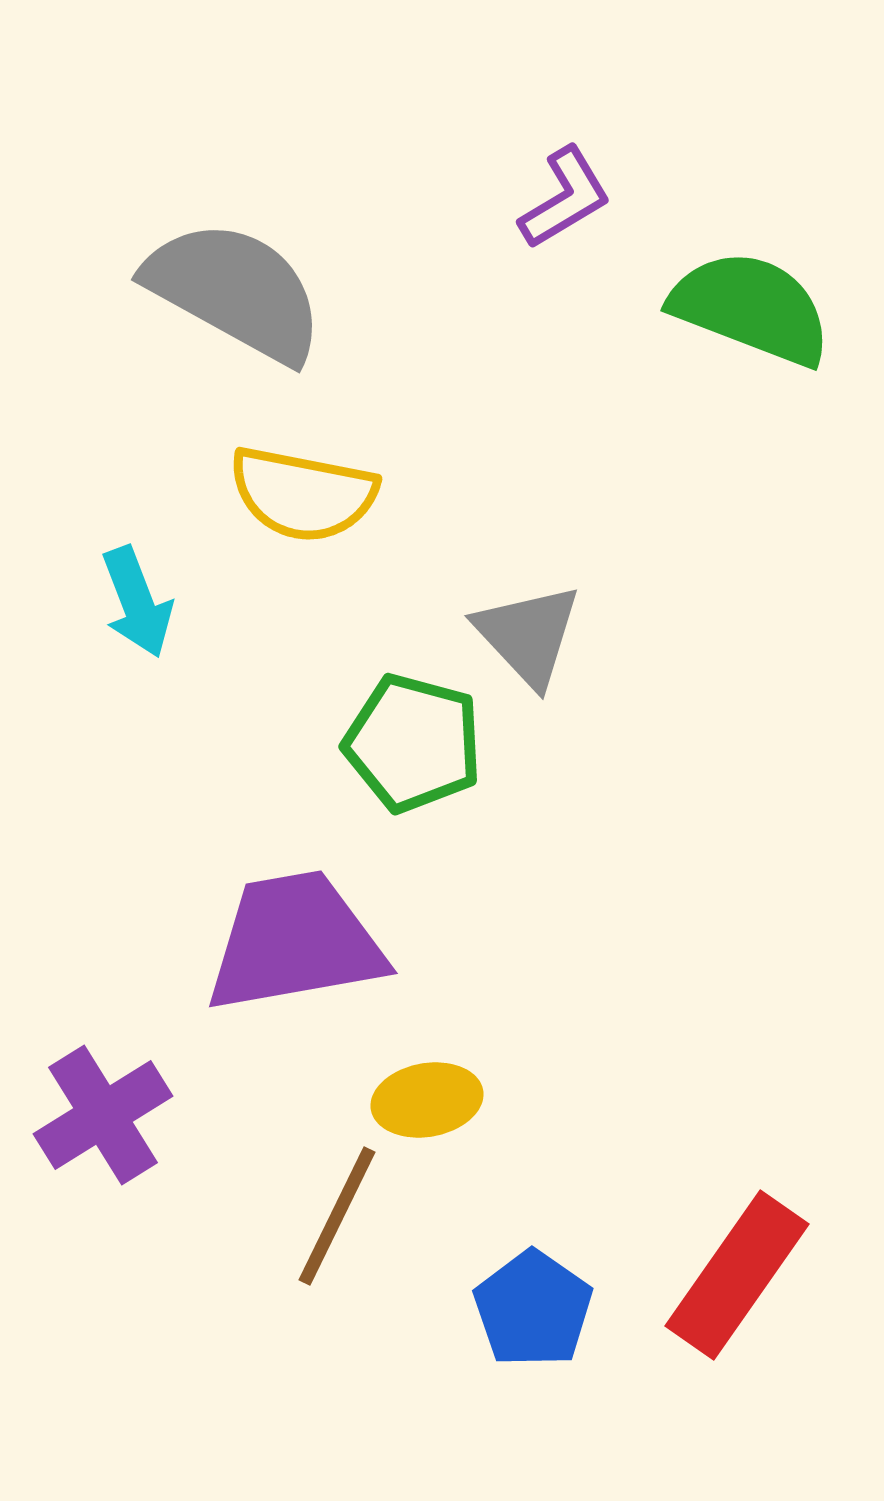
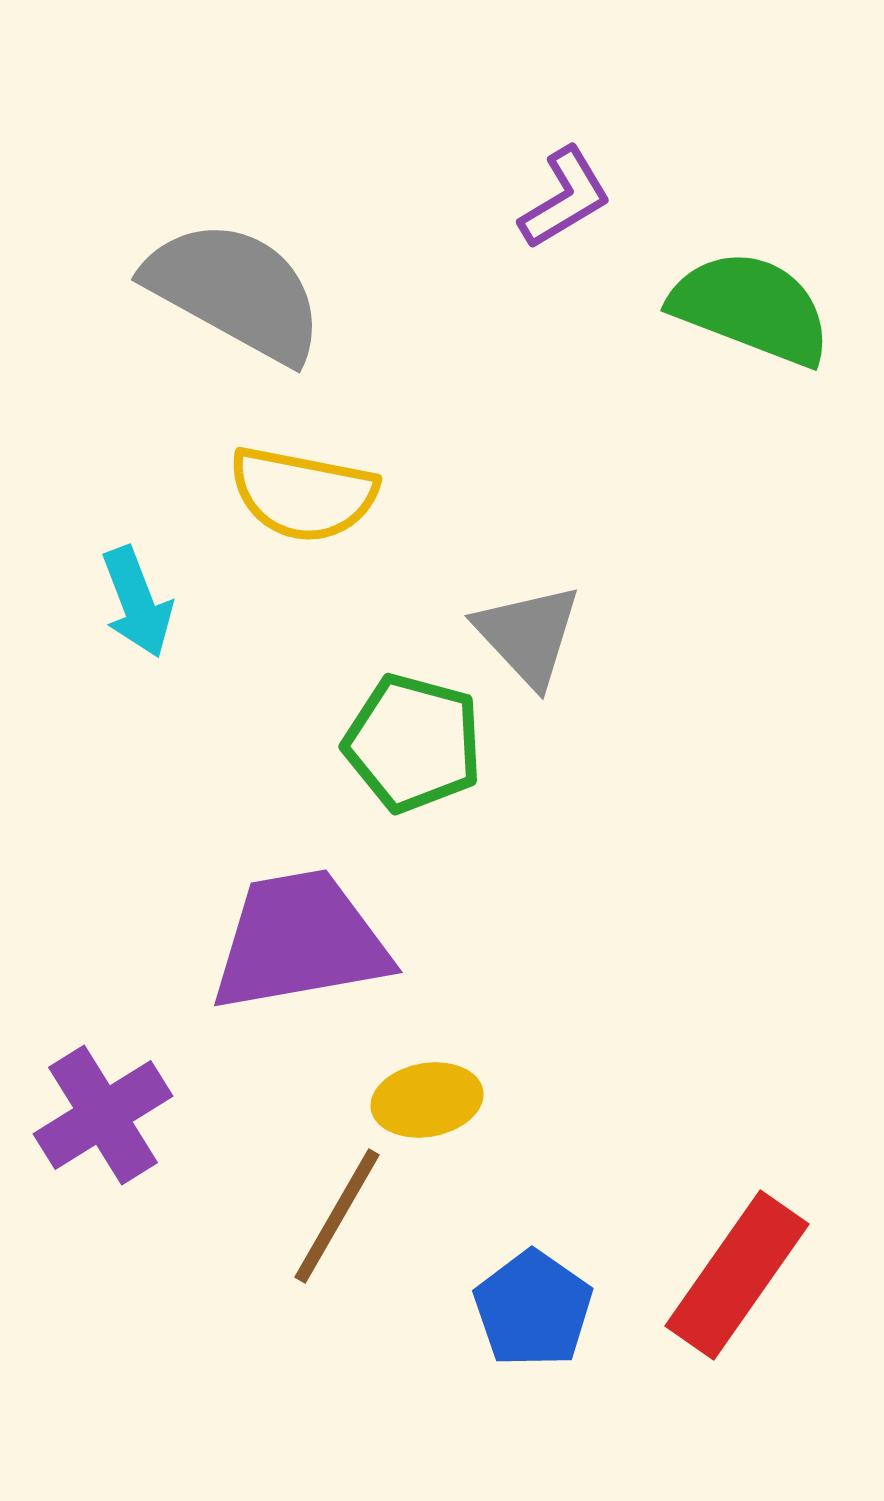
purple trapezoid: moved 5 px right, 1 px up
brown line: rotated 4 degrees clockwise
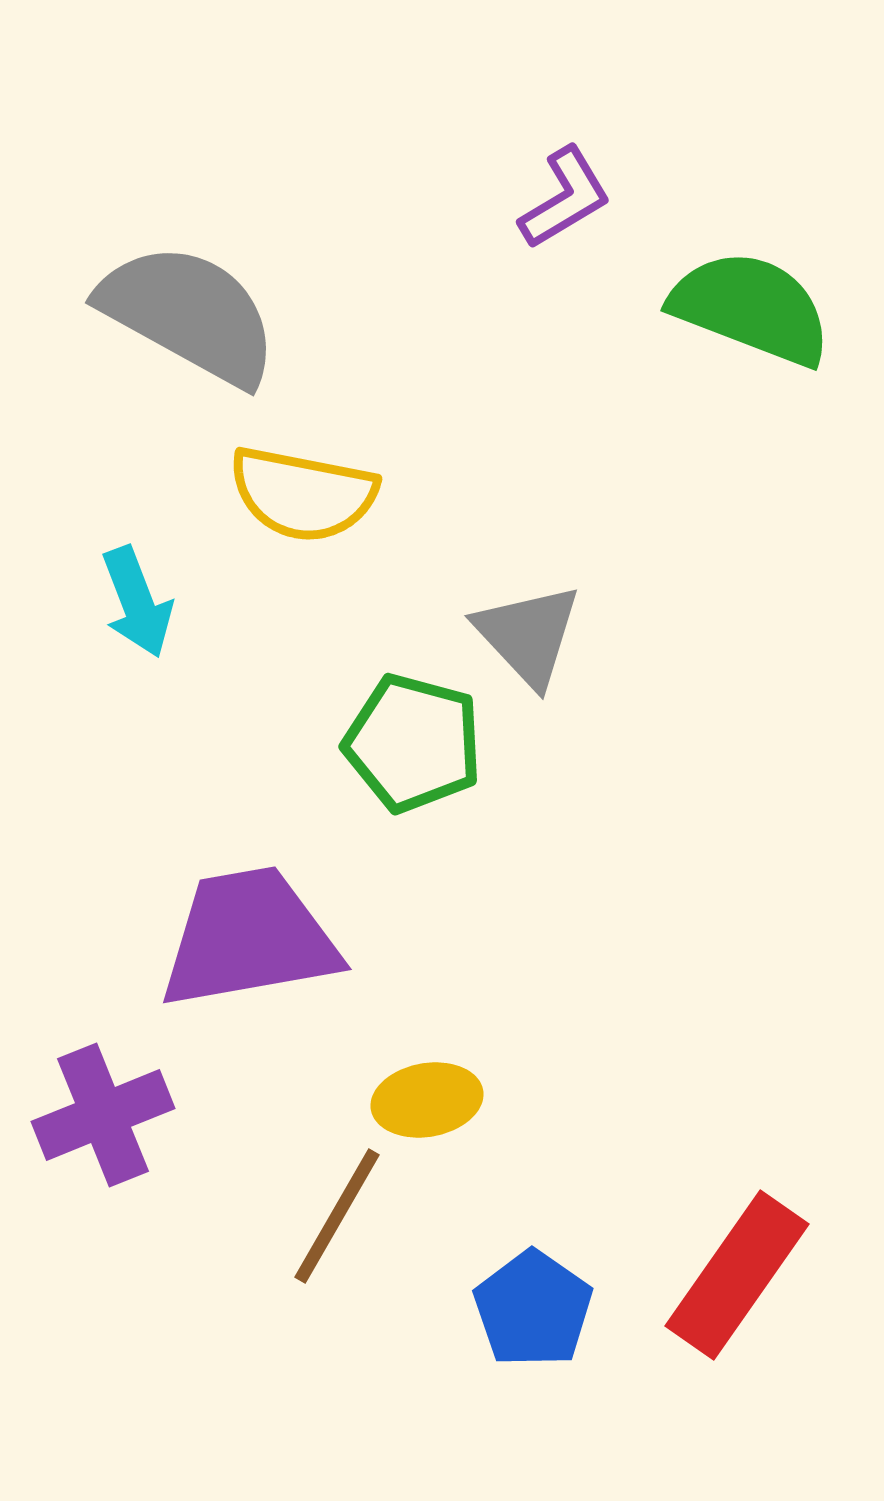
gray semicircle: moved 46 px left, 23 px down
purple trapezoid: moved 51 px left, 3 px up
purple cross: rotated 10 degrees clockwise
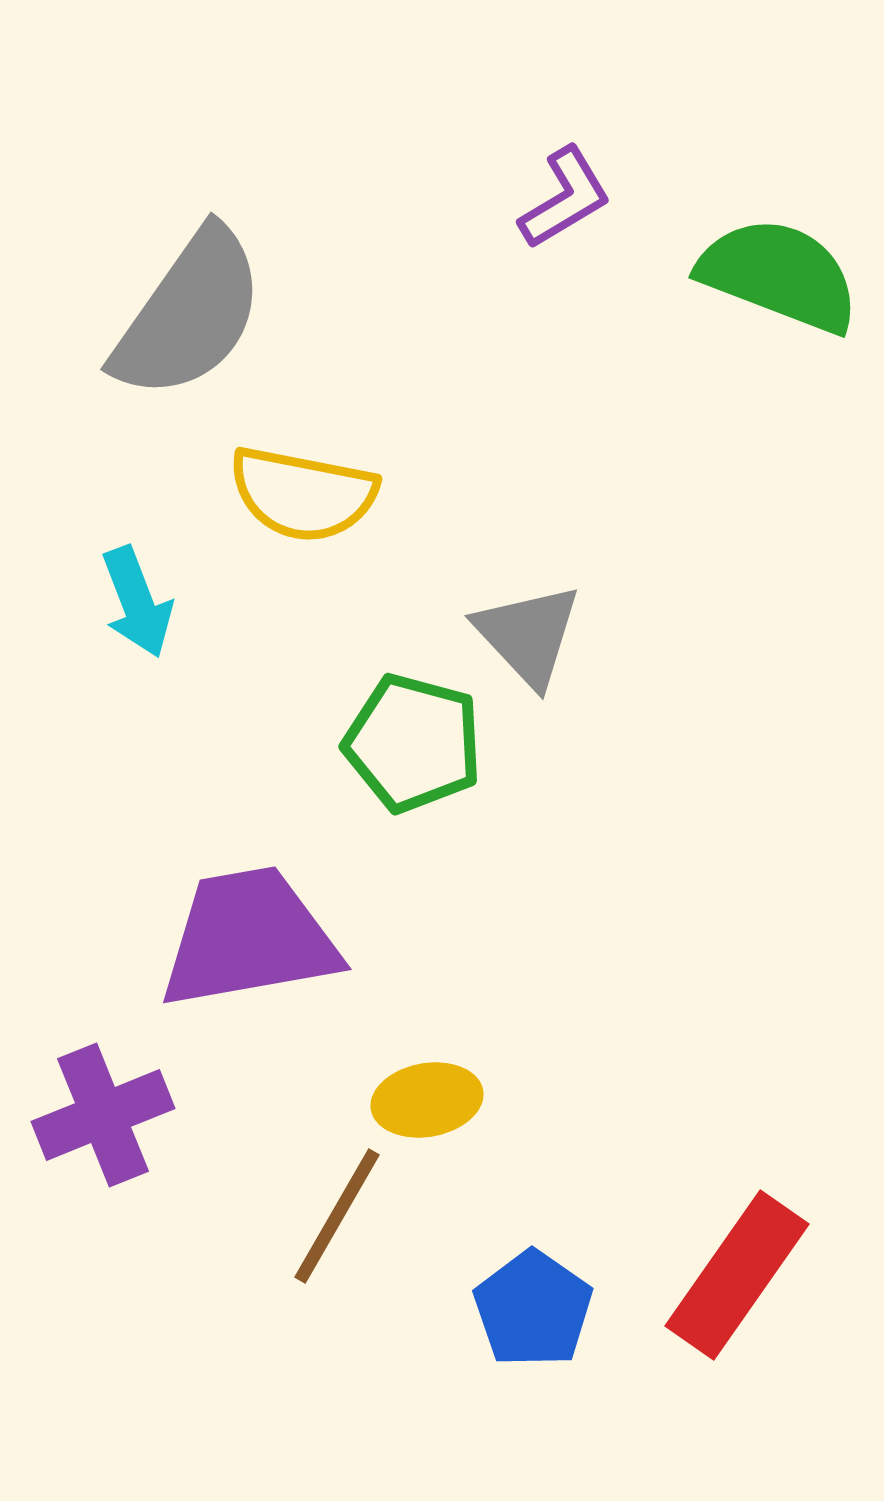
green semicircle: moved 28 px right, 33 px up
gray semicircle: rotated 96 degrees clockwise
